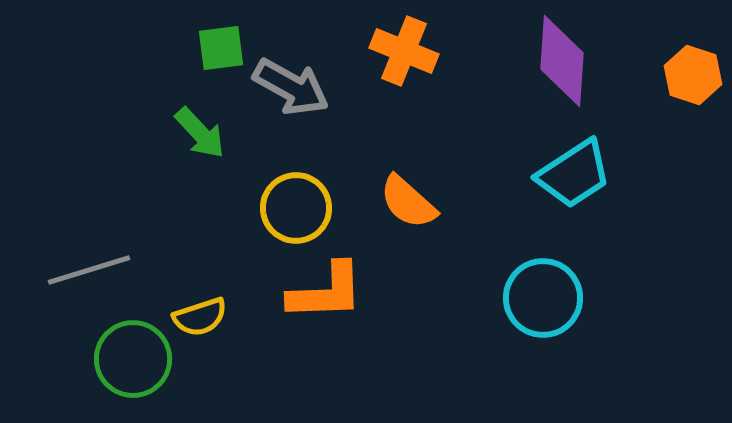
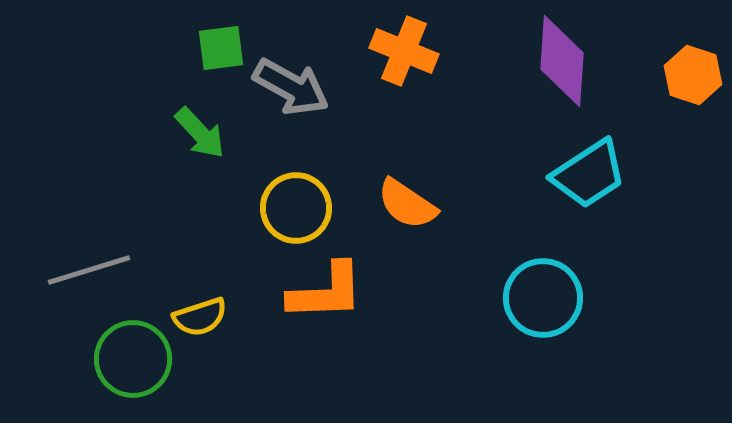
cyan trapezoid: moved 15 px right
orange semicircle: moved 1 px left, 2 px down; rotated 8 degrees counterclockwise
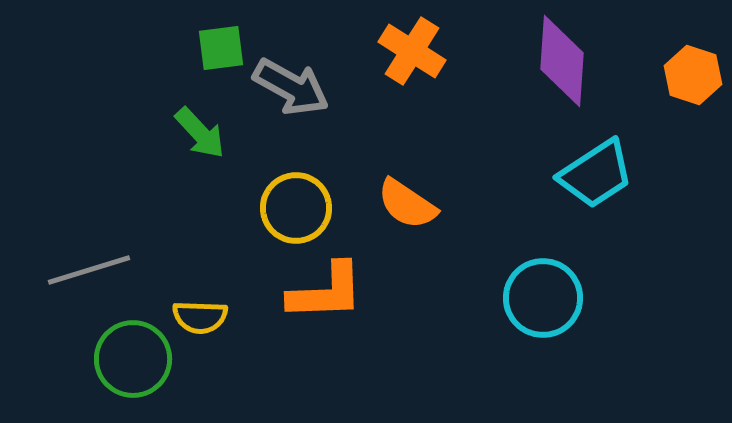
orange cross: moved 8 px right; rotated 10 degrees clockwise
cyan trapezoid: moved 7 px right
yellow semicircle: rotated 20 degrees clockwise
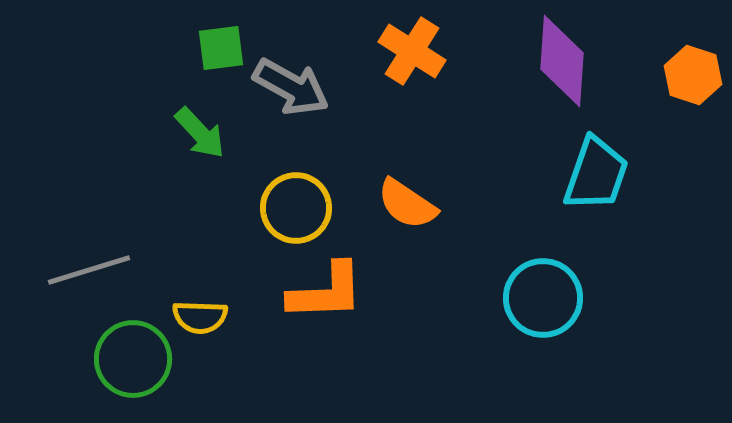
cyan trapezoid: rotated 38 degrees counterclockwise
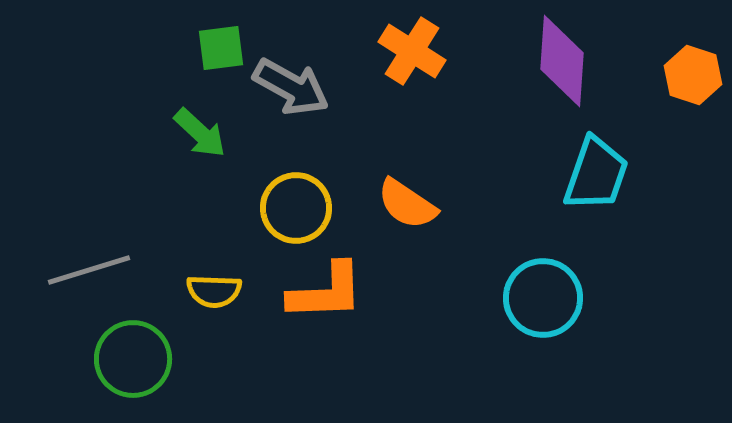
green arrow: rotated 4 degrees counterclockwise
yellow semicircle: moved 14 px right, 26 px up
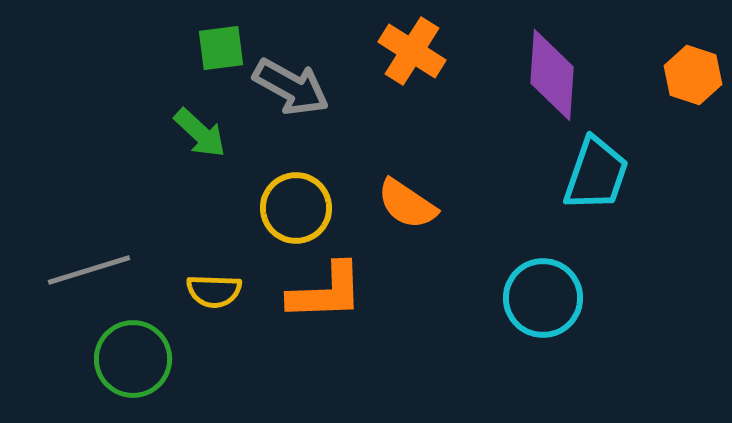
purple diamond: moved 10 px left, 14 px down
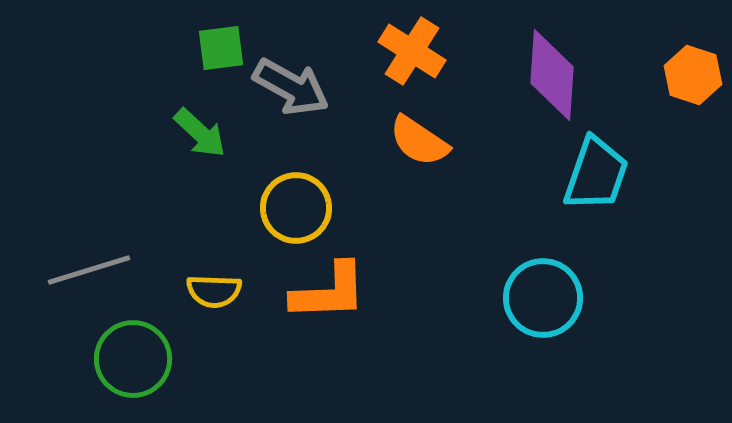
orange semicircle: moved 12 px right, 63 px up
orange L-shape: moved 3 px right
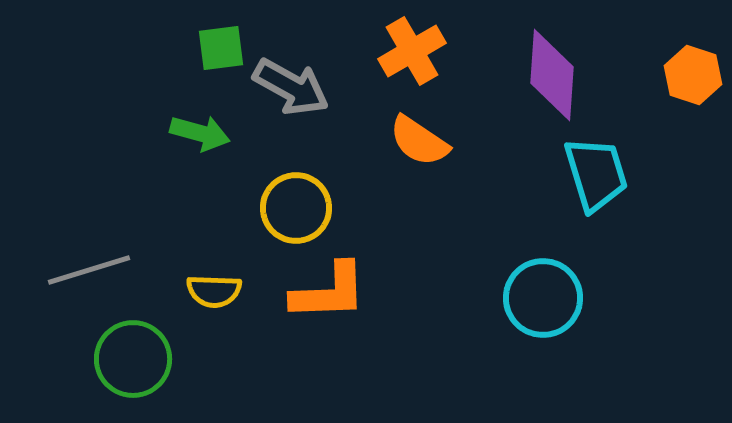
orange cross: rotated 28 degrees clockwise
green arrow: rotated 28 degrees counterclockwise
cyan trapezoid: rotated 36 degrees counterclockwise
